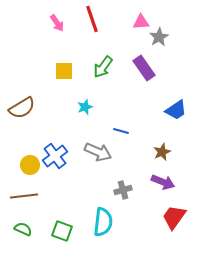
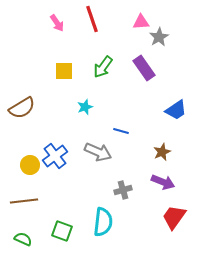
brown line: moved 5 px down
green semicircle: moved 10 px down
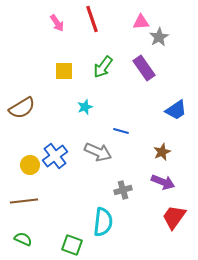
green square: moved 10 px right, 14 px down
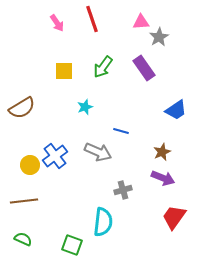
purple arrow: moved 4 px up
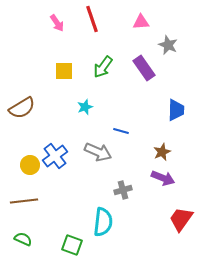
gray star: moved 9 px right, 8 px down; rotated 18 degrees counterclockwise
blue trapezoid: rotated 55 degrees counterclockwise
red trapezoid: moved 7 px right, 2 px down
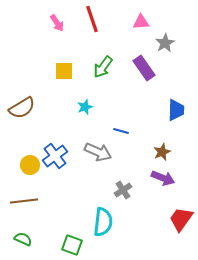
gray star: moved 3 px left, 2 px up; rotated 18 degrees clockwise
gray cross: rotated 18 degrees counterclockwise
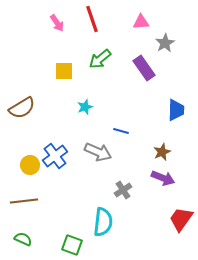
green arrow: moved 3 px left, 8 px up; rotated 15 degrees clockwise
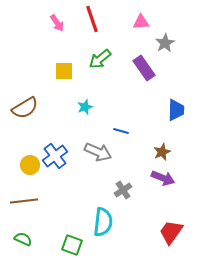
brown semicircle: moved 3 px right
red trapezoid: moved 10 px left, 13 px down
